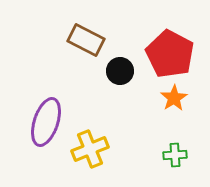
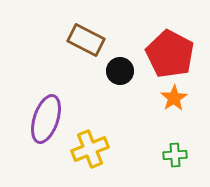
purple ellipse: moved 3 px up
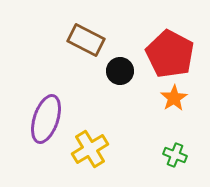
yellow cross: rotated 9 degrees counterclockwise
green cross: rotated 25 degrees clockwise
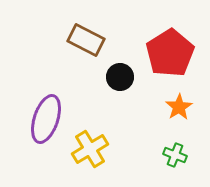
red pentagon: moved 1 px up; rotated 12 degrees clockwise
black circle: moved 6 px down
orange star: moved 5 px right, 9 px down
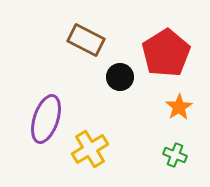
red pentagon: moved 4 px left
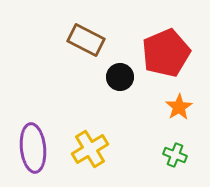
red pentagon: rotated 9 degrees clockwise
purple ellipse: moved 13 px left, 29 px down; rotated 24 degrees counterclockwise
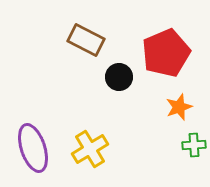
black circle: moved 1 px left
orange star: rotated 12 degrees clockwise
purple ellipse: rotated 12 degrees counterclockwise
green cross: moved 19 px right, 10 px up; rotated 25 degrees counterclockwise
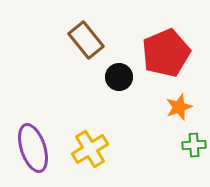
brown rectangle: rotated 24 degrees clockwise
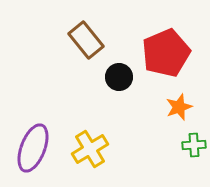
purple ellipse: rotated 39 degrees clockwise
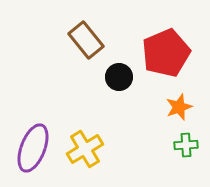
green cross: moved 8 px left
yellow cross: moved 5 px left
